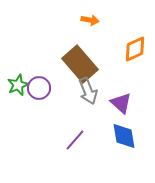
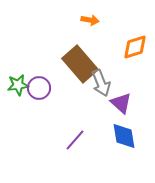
orange diamond: moved 2 px up; rotated 8 degrees clockwise
green star: rotated 15 degrees clockwise
gray arrow: moved 13 px right, 8 px up
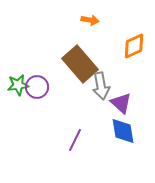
orange diamond: moved 1 px left, 1 px up; rotated 8 degrees counterclockwise
gray arrow: moved 3 px down; rotated 12 degrees clockwise
purple circle: moved 2 px left, 1 px up
blue diamond: moved 1 px left, 5 px up
purple line: rotated 15 degrees counterclockwise
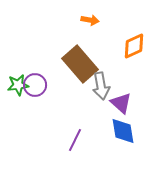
purple circle: moved 2 px left, 2 px up
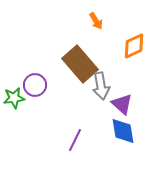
orange arrow: moved 6 px right, 1 px down; rotated 48 degrees clockwise
green star: moved 4 px left, 13 px down
purple triangle: moved 1 px right, 1 px down
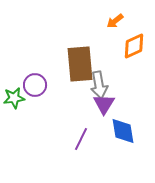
orange arrow: moved 19 px right; rotated 84 degrees clockwise
brown rectangle: rotated 36 degrees clockwise
gray arrow: moved 2 px left, 1 px up
purple triangle: moved 18 px left; rotated 20 degrees clockwise
purple line: moved 6 px right, 1 px up
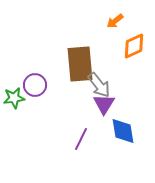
gray arrow: rotated 28 degrees counterclockwise
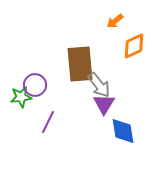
green star: moved 7 px right, 1 px up
purple line: moved 33 px left, 17 px up
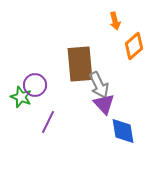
orange arrow: rotated 66 degrees counterclockwise
orange diamond: rotated 16 degrees counterclockwise
gray arrow: rotated 12 degrees clockwise
green star: rotated 30 degrees clockwise
purple triangle: rotated 15 degrees counterclockwise
